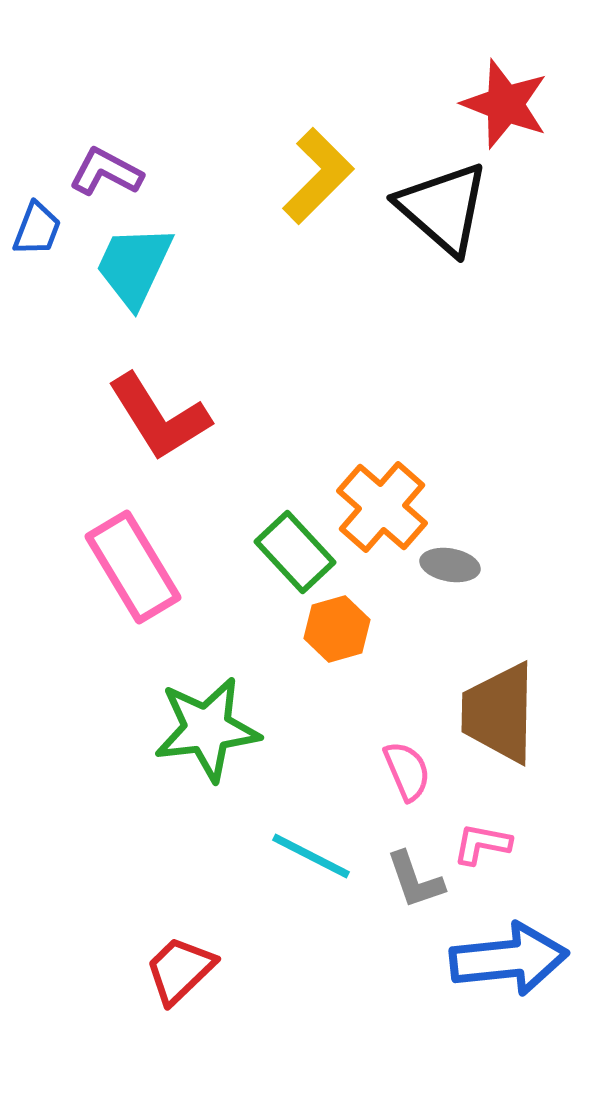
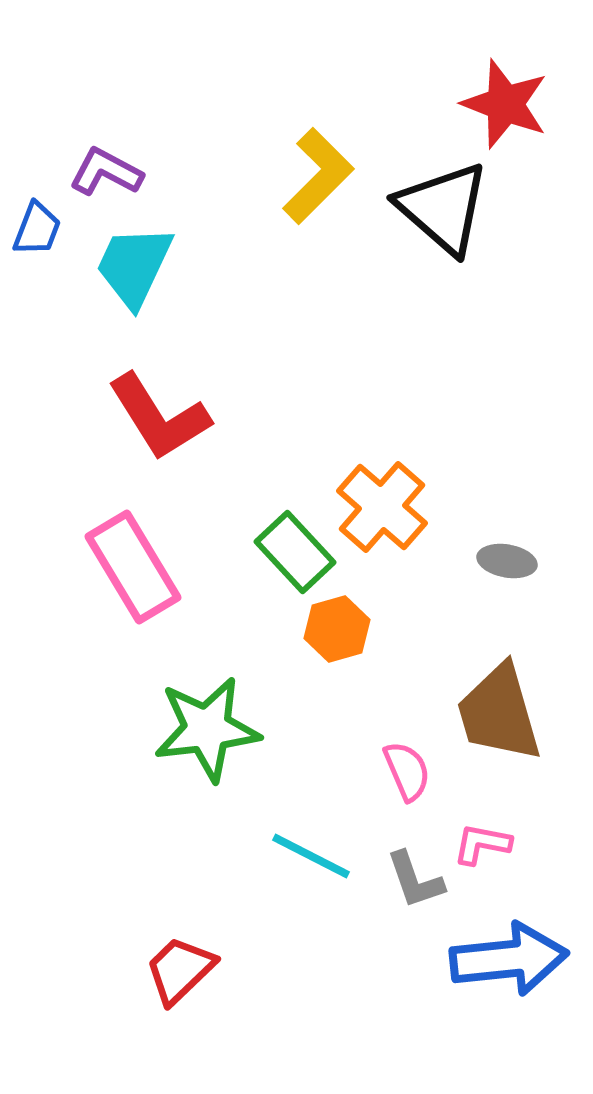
gray ellipse: moved 57 px right, 4 px up
brown trapezoid: rotated 17 degrees counterclockwise
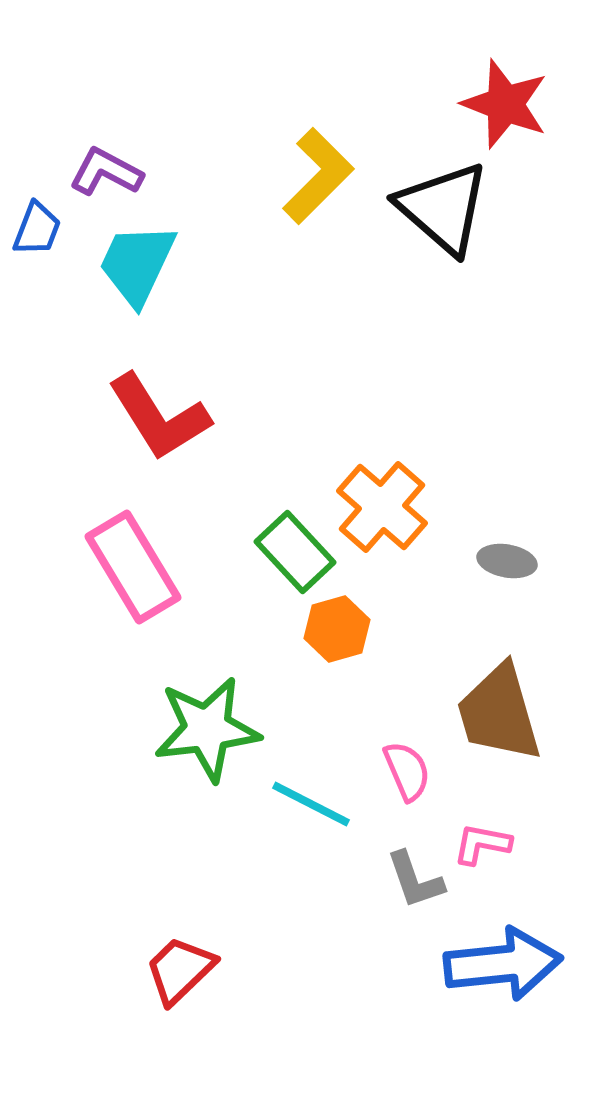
cyan trapezoid: moved 3 px right, 2 px up
cyan line: moved 52 px up
blue arrow: moved 6 px left, 5 px down
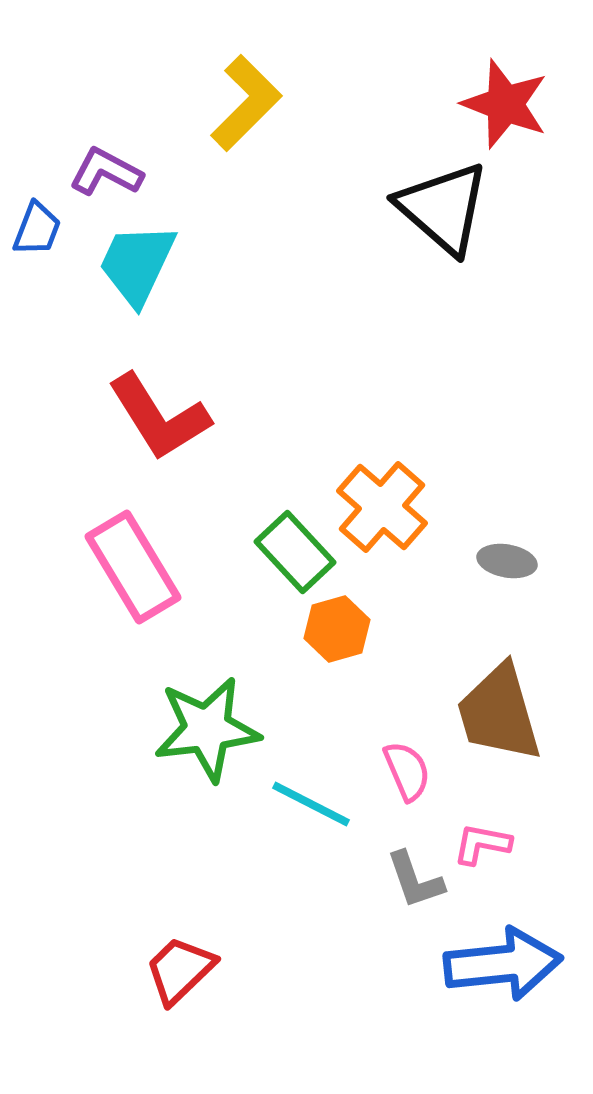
yellow L-shape: moved 72 px left, 73 px up
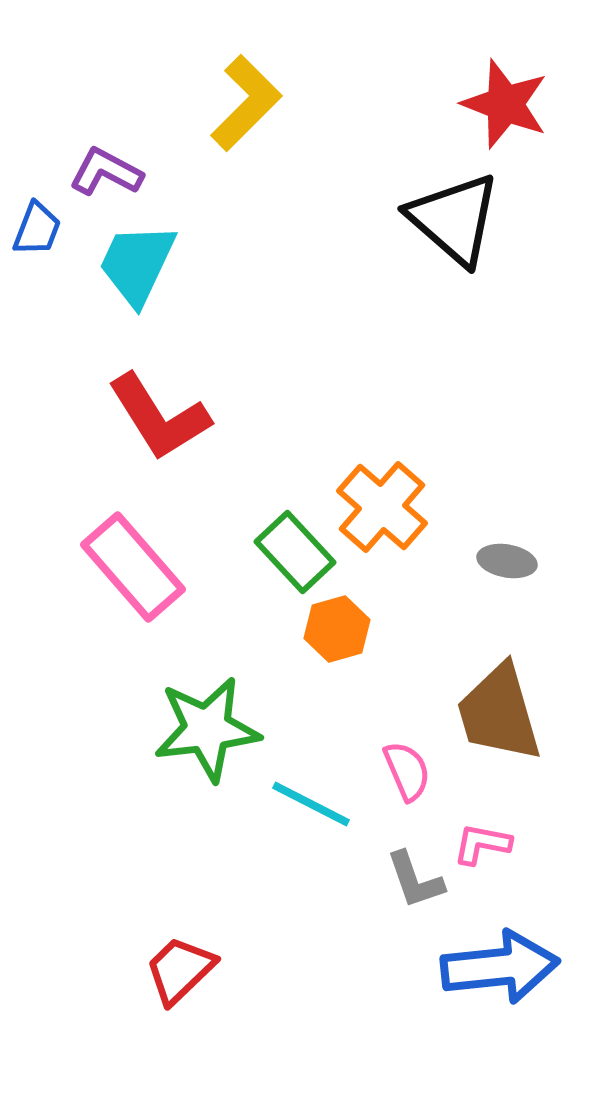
black triangle: moved 11 px right, 11 px down
pink rectangle: rotated 10 degrees counterclockwise
blue arrow: moved 3 px left, 3 px down
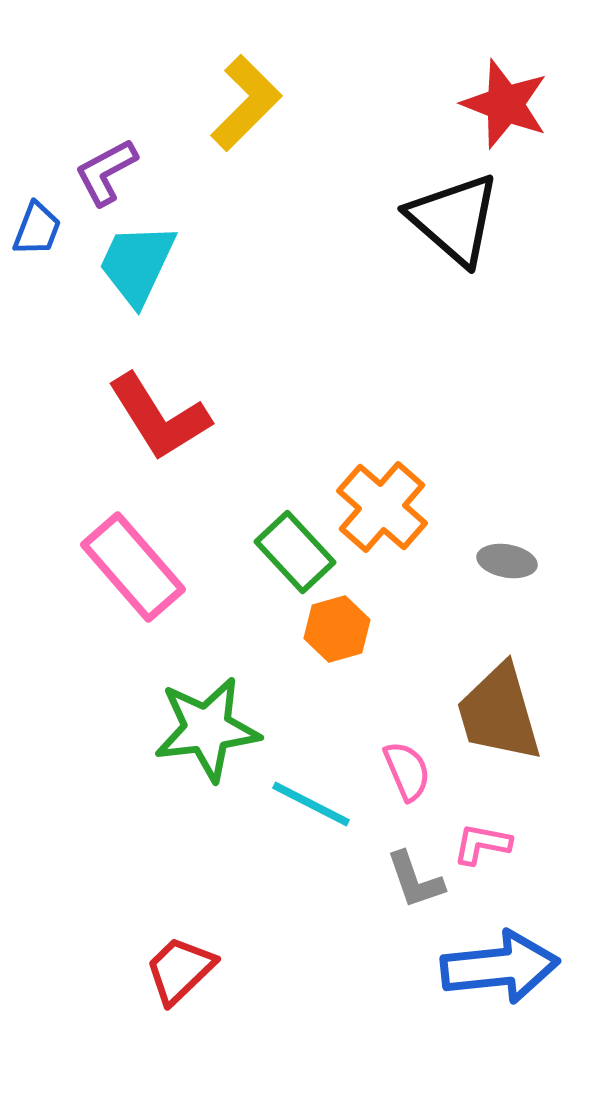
purple L-shape: rotated 56 degrees counterclockwise
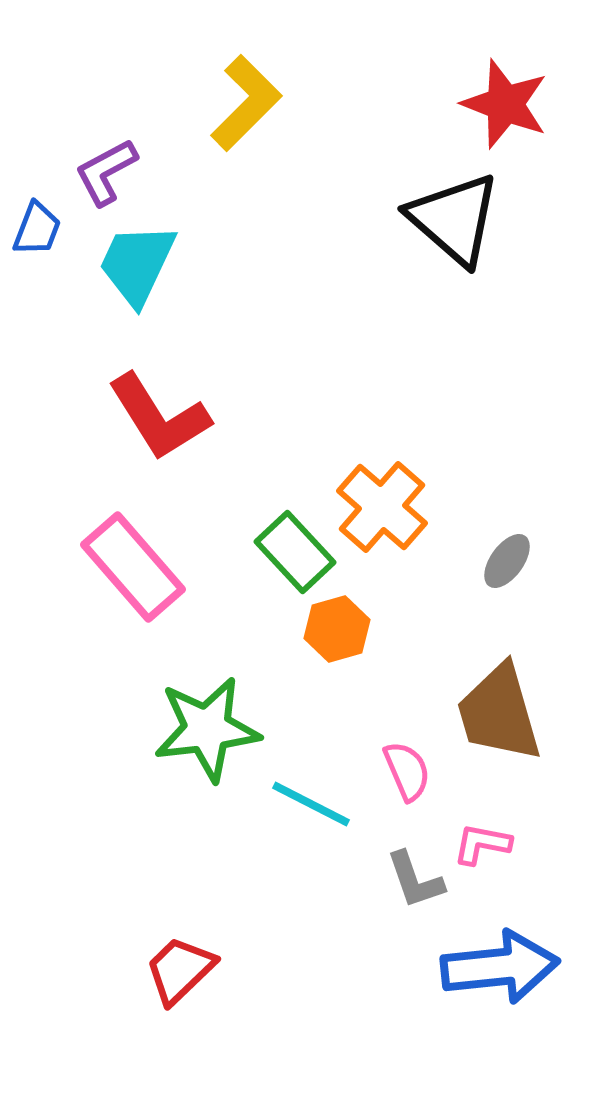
gray ellipse: rotated 64 degrees counterclockwise
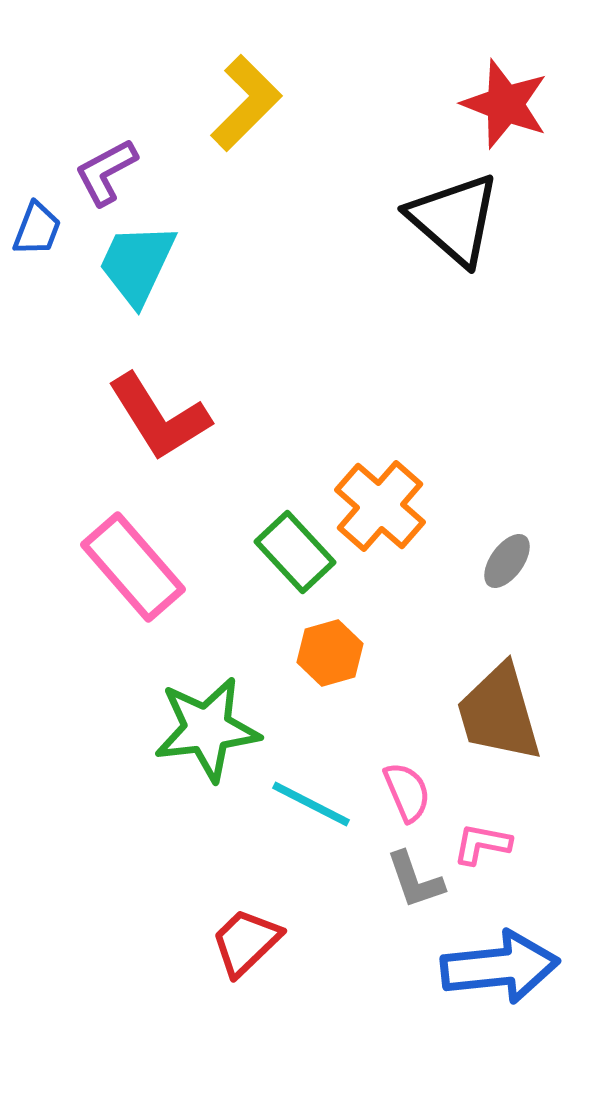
orange cross: moved 2 px left, 1 px up
orange hexagon: moved 7 px left, 24 px down
pink semicircle: moved 21 px down
red trapezoid: moved 66 px right, 28 px up
